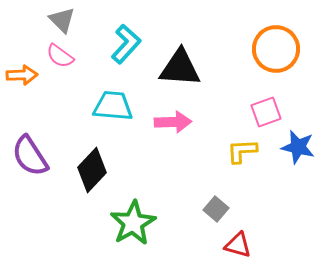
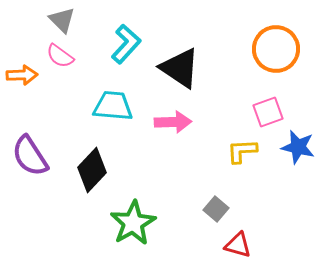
black triangle: rotated 30 degrees clockwise
pink square: moved 2 px right
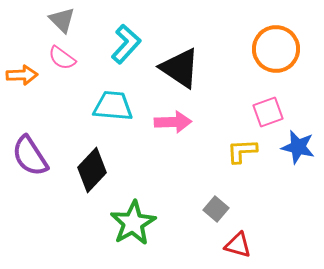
pink semicircle: moved 2 px right, 2 px down
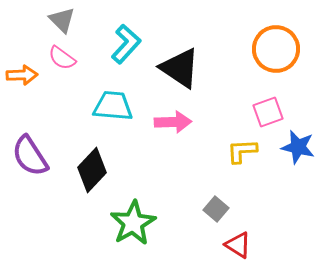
red triangle: rotated 16 degrees clockwise
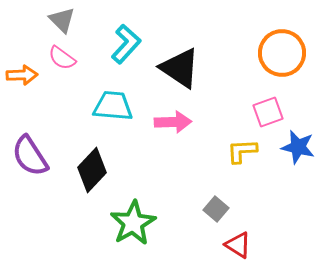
orange circle: moved 6 px right, 4 px down
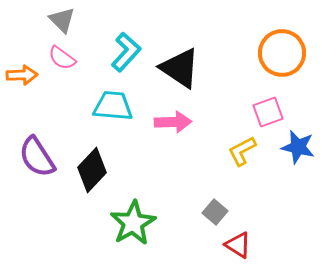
cyan L-shape: moved 8 px down
yellow L-shape: rotated 24 degrees counterclockwise
purple semicircle: moved 7 px right, 1 px down
gray square: moved 1 px left, 3 px down
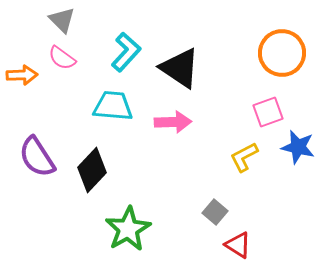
yellow L-shape: moved 2 px right, 6 px down
green star: moved 5 px left, 6 px down
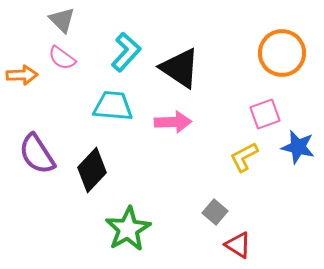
pink square: moved 3 px left, 2 px down
purple semicircle: moved 3 px up
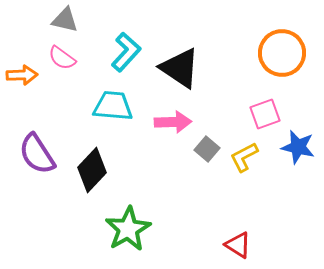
gray triangle: moved 3 px right; rotated 32 degrees counterclockwise
gray square: moved 8 px left, 63 px up
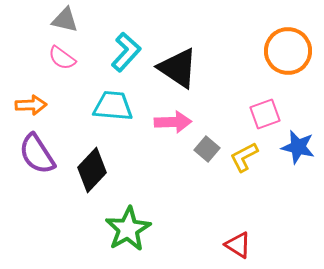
orange circle: moved 6 px right, 2 px up
black triangle: moved 2 px left
orange arrow: moved 9 px right, 30 px down
